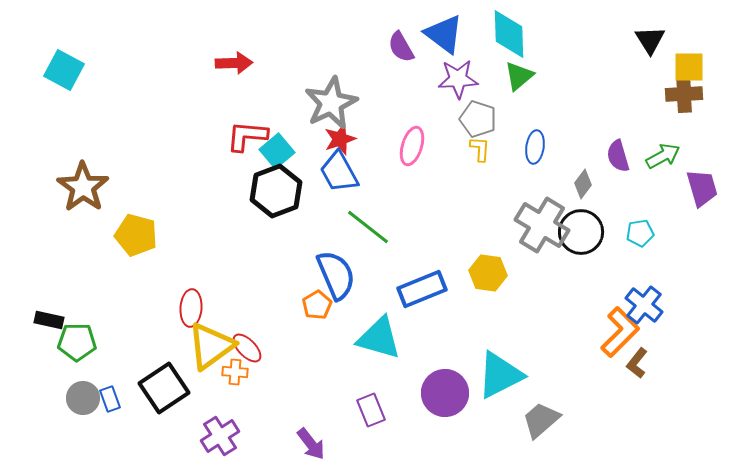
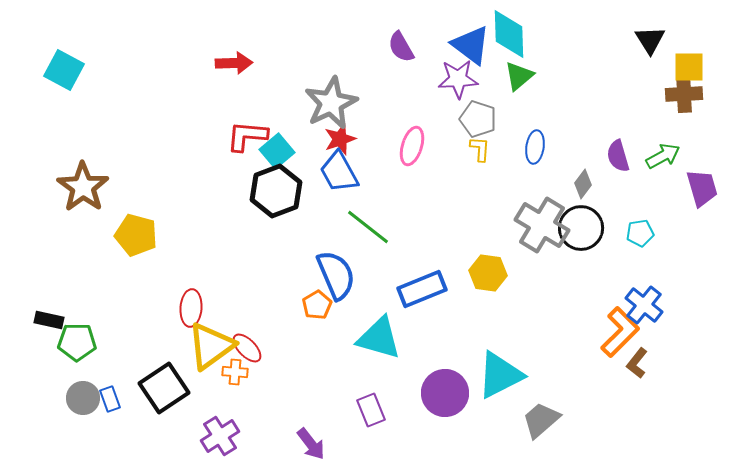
blue triangle at (444, 34): moved 27 px right, 11 px down
black circle at (581, 232): moved 4 px up
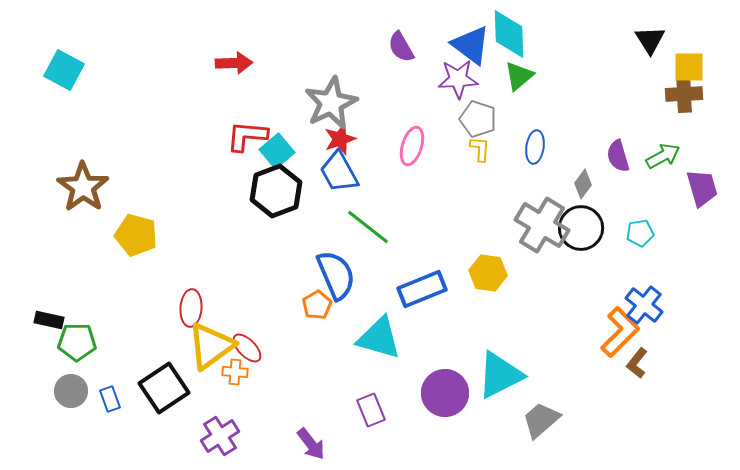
gray circle at (83, 398): moved 12 px left, 7 px up
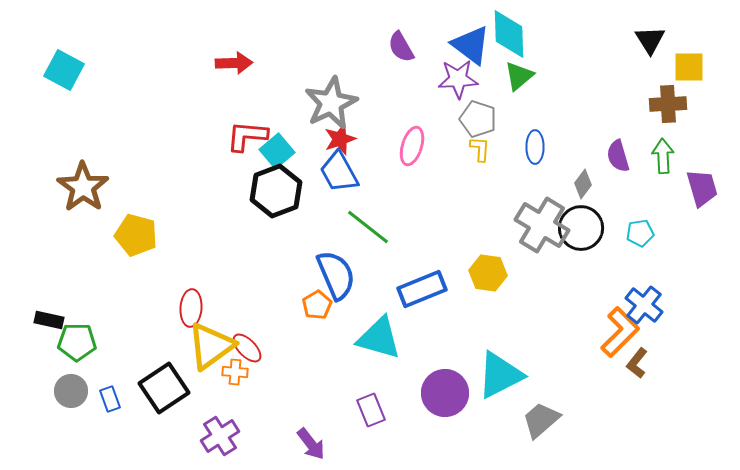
brown cross at (684, 94): moved 16 px left, 10 px down
blue ellipse at (535, 147): rotated 8 degrees counterclockwise
green arrow at (663, 156): rotated 64 degrees counterclockwise
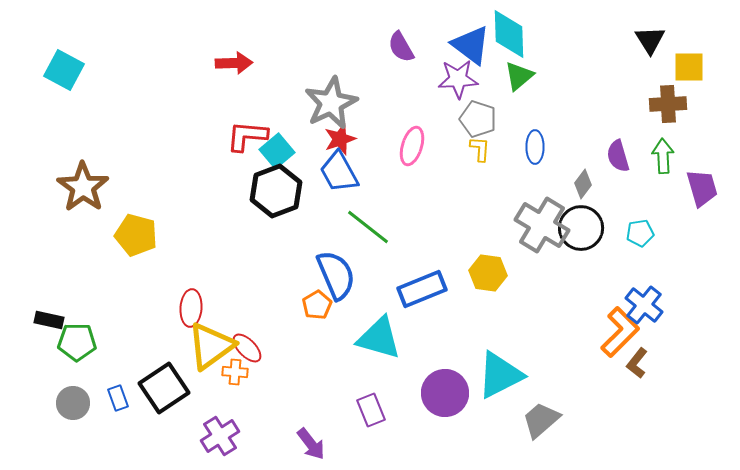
gray circle at (71, 391): moved 2 px right, 12 px down
blue rectangle at (110, 399): moved 8 px right, 1 px up
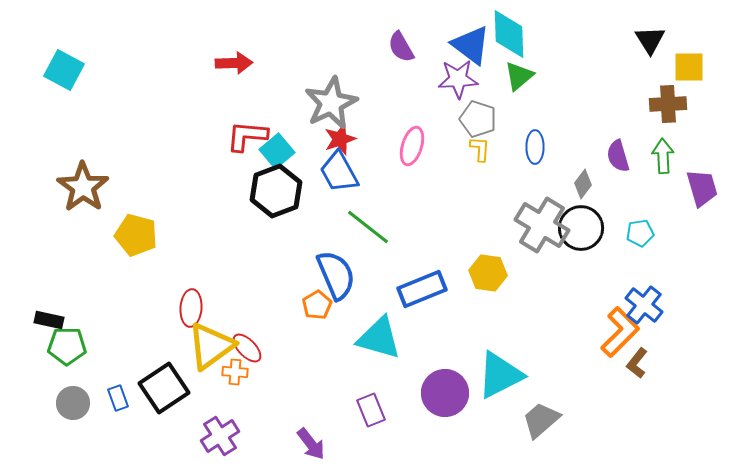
green pentagon at (77, 342): moved 10 px left, 4 px down
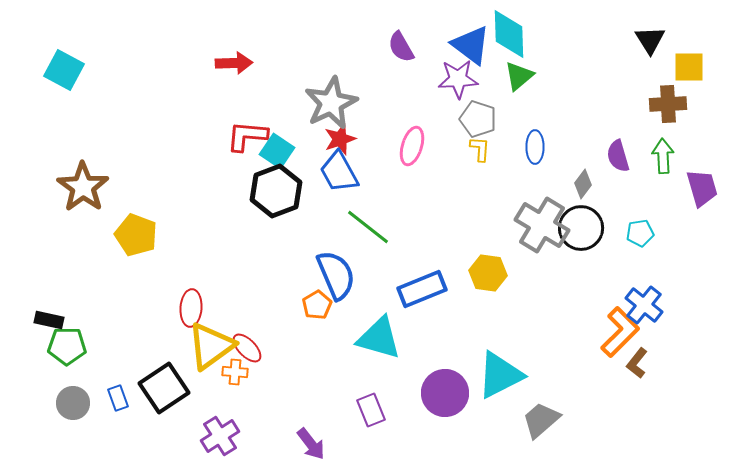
cyan square at (277, 151): rotated 16 degrees counterclockwise
yellow pentagon at (136, 235): rotated 6 degrees clockwise
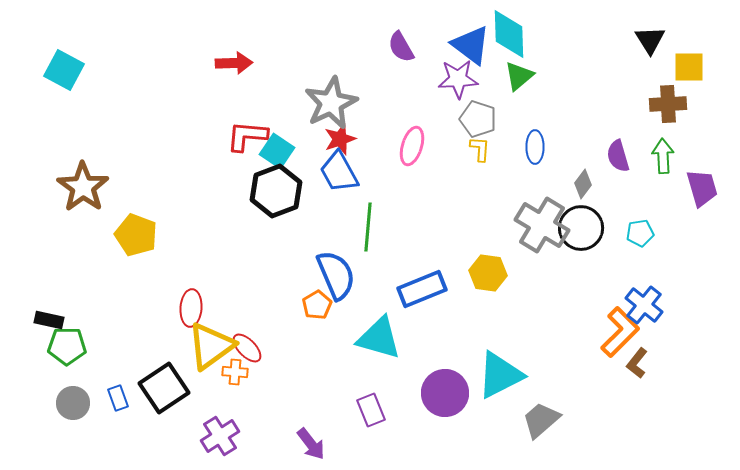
green line at (368, 227): rotated 57 degrees clockwise
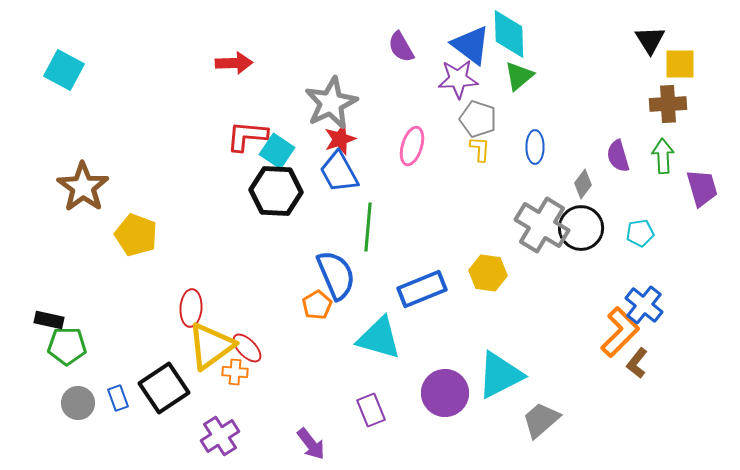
yellow square at (689, 67): moved 9 px left, 3 px up
black hexagon at (276, 191): rotated 24 degrees clockwise
gray circle at (73, 403): moved 5 px right
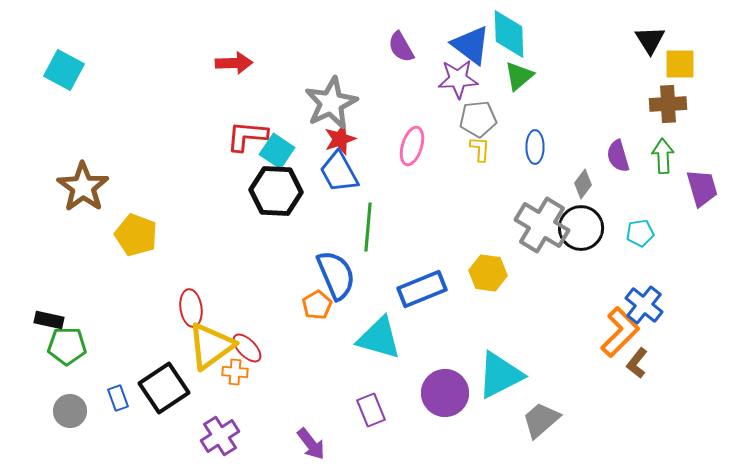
gray pentagon at (478, 119): rotated 24 degrees counterclockwise
red ellipse at (191, 308): rotated 12 degrees counterclockwise
gray circle at (78, 403): moved 8 px left, 8 px down
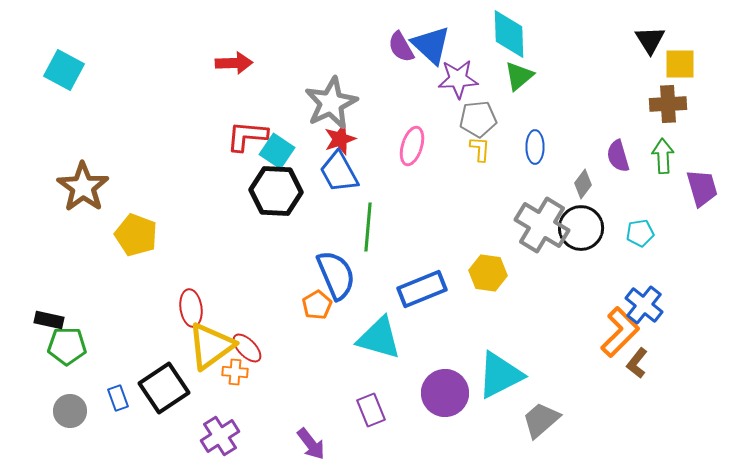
blue triangle at (471, 45): moved 40 px left; rotated 6 degrees clockwise
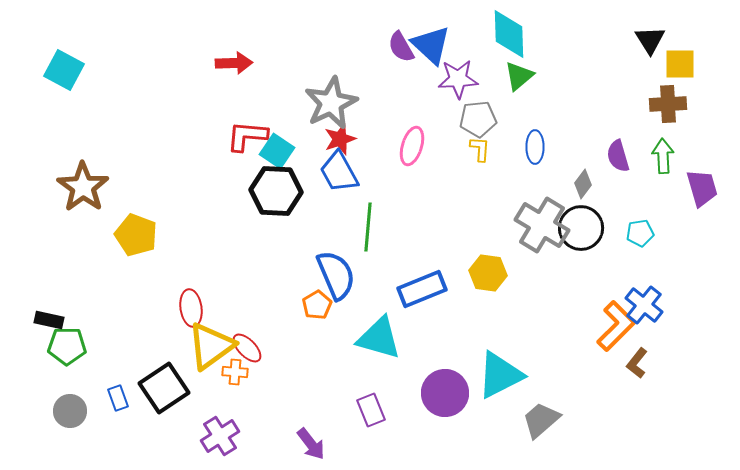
orange L-shape at (620, 332): moved 4 px left, 6 px up
